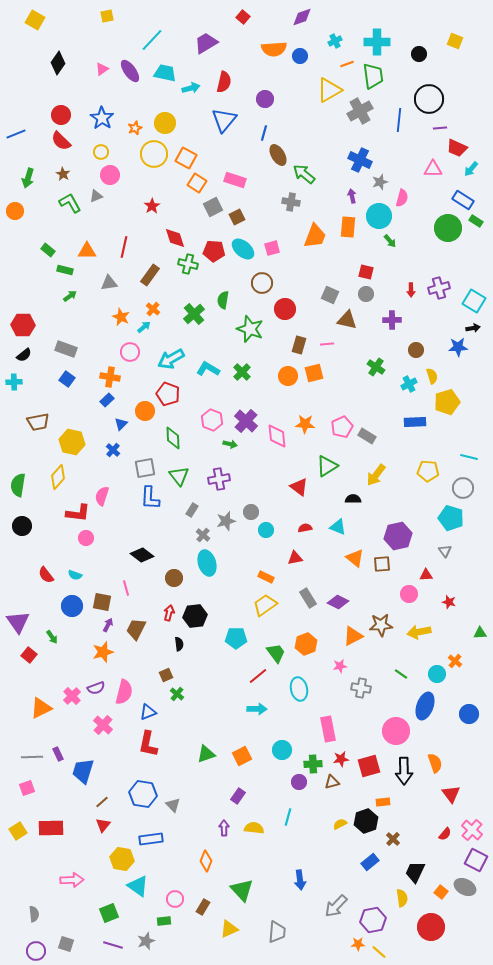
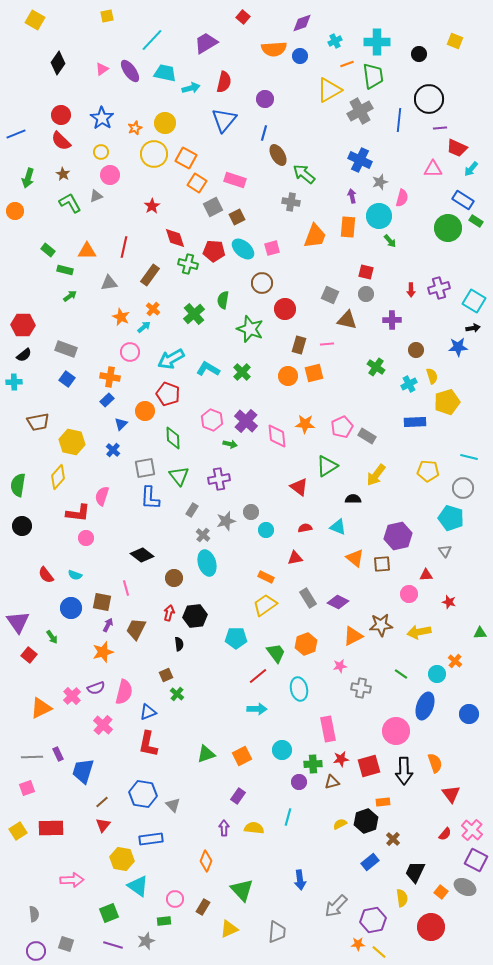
purple diamond at (302, 17): moved 6 px down
blue circle at (72, 606): moved 1 px left, 2 px down
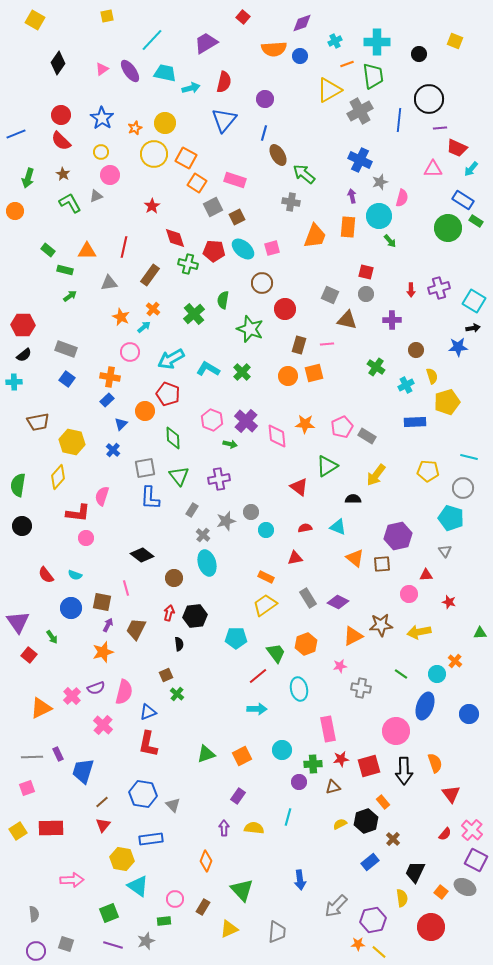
cyan cross at (409, 384): moved 3 px left, 1 px down
brown triangle at (332, 782): moved 1 px right, 5 px down
orange rectangle at (383, 802): rotated 56 degrees clockwise
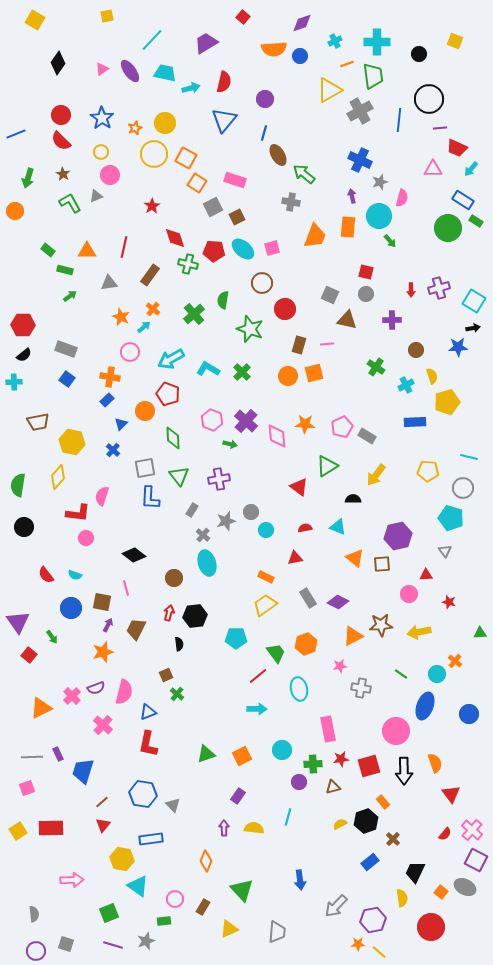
black circle at (22, 526): moved 2 px right, 1 px down
black diamond at (142, 555): moved 8 px left
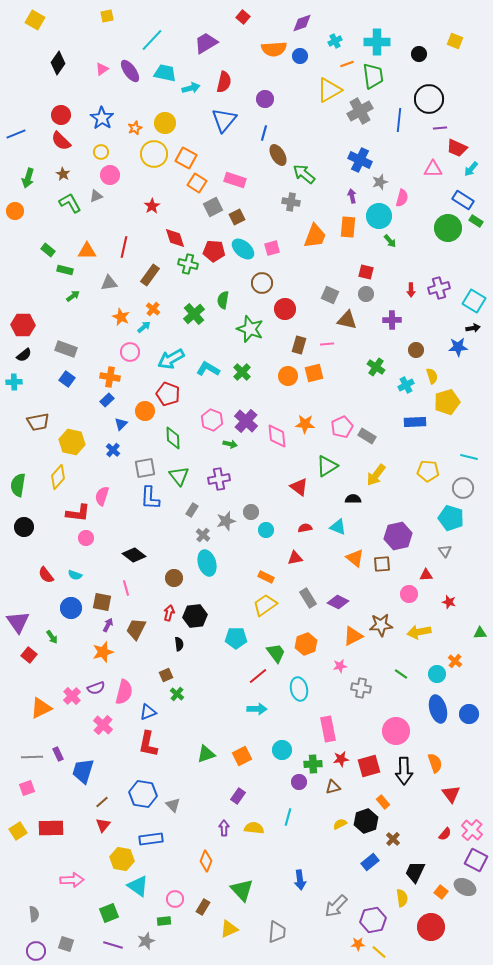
green arrow at (70, 296): moved 3 px right
blue ellipse at (425, 706): moved 13 px right, 3 px down; rotated 36 degrees counterclockwise
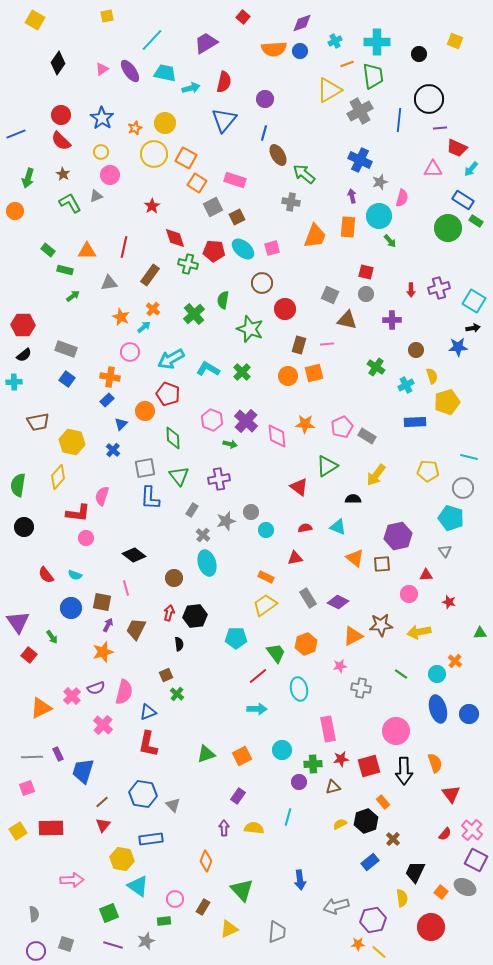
blue circle at (300, 56): moved 5 px up
gray arrow at (336, 906): rotated 30 degrees clockwise
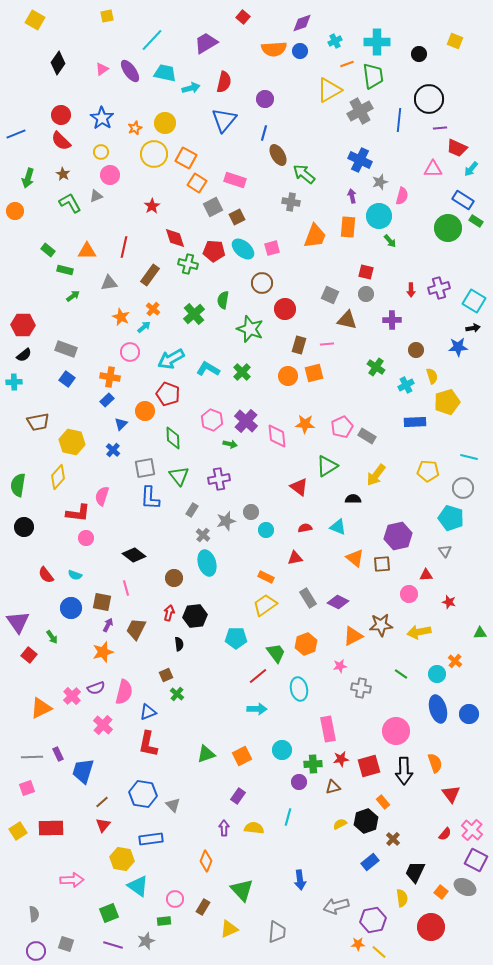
pink semicircle at (402, 198): moved 2 px up
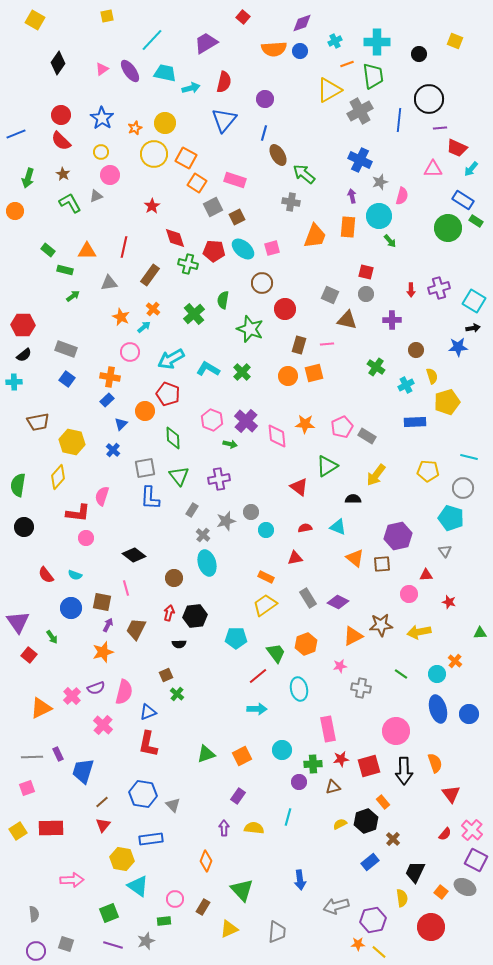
black semicircle at (179, 644): rotated 96 degrees clockwise
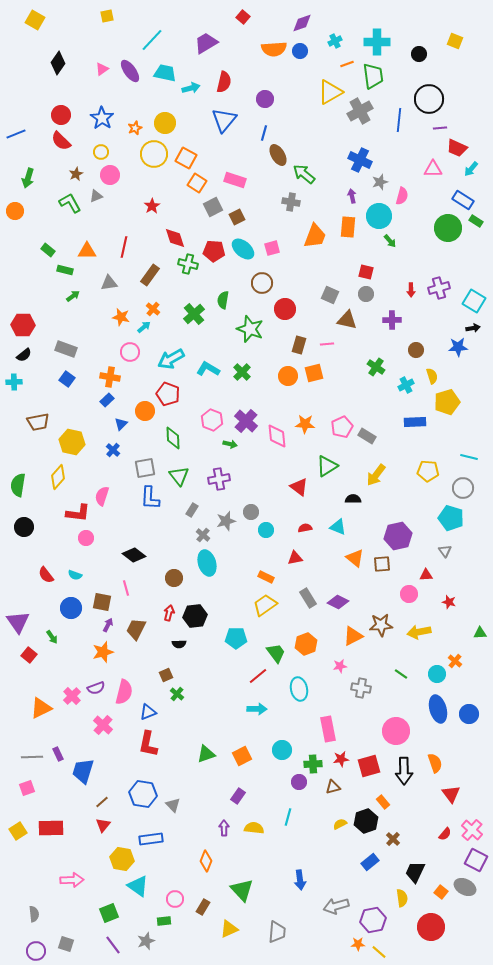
yellow triangle at (329, 90): moved 1 px right, 2 px down
brown star at (63, 174): moved 13 px right; rotated 16 degrees clockwise
orange star at (121, 317): rotated 12 degrees counterclockwise
purple line at (113, 945): rotated 36 degrees clockwise
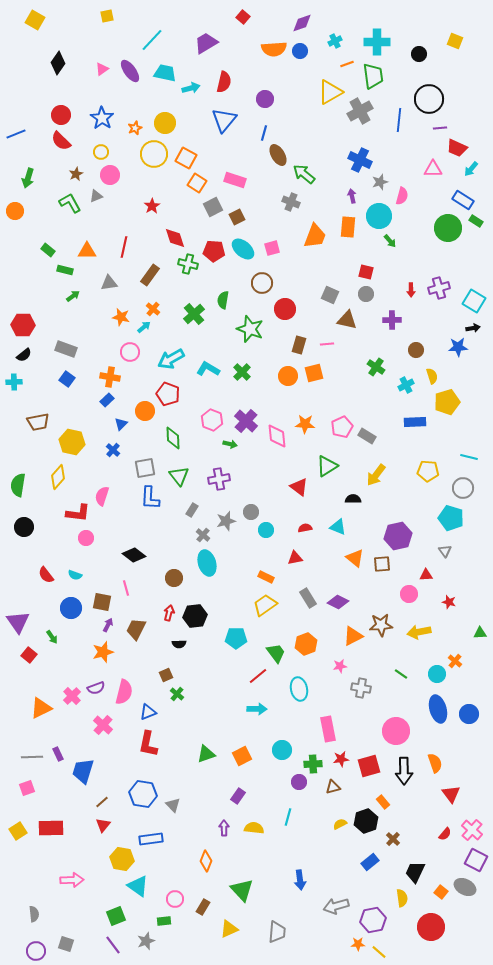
gray cross at (291, 202): rotated 12 degrees clockwise
green square at (109, 913): moved 7 px right, 3 px down
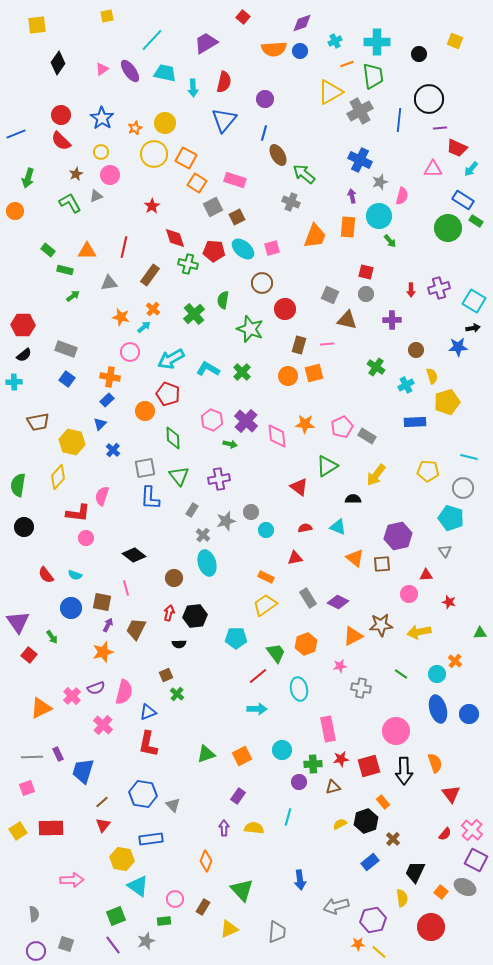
yellow square at (35, 20): moved 2 px right, 5 px down; rotated 36 degrees counterclockwise
cyan arrow at (191, 88): moved 2 px right; rotated 102 degrees clockwise
blue triangle at (121, 424): moved 21 px left
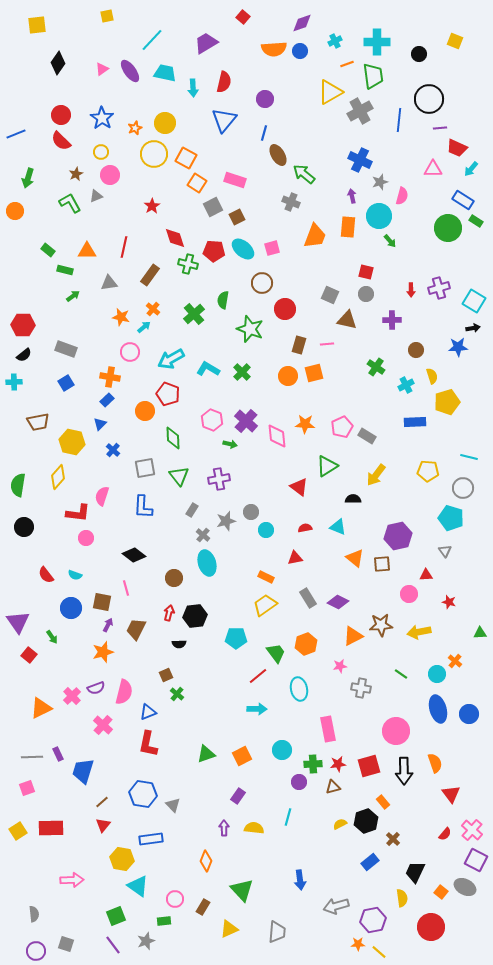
blue square at (67, 379): moved 1 px left, 4 px down; rotated 21 degrees clockwise
blue L-shape at (150, 498): moved 7 px left, 9 px down
red star at (341, 759): moved 3 px left, 5 px down
